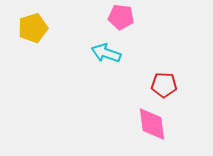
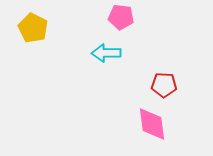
yellow pentagon: rotated 28 degrees counterclockwise
cyan arrow: rotated 20 degrees counterclockwise
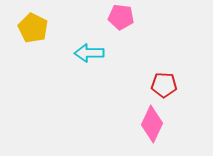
cyan arrow: moved 17 px left
pink diamond: rotated 33 degrees clockwise
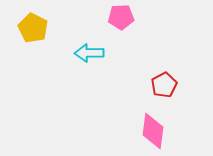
pink pentagon: rotated 10 degrees counterclockwise
red pentagon: rotated 30 degrees counterclockwise
pink diamond: moved 1 px right, 7 px down; rotated 18 degrees counterclockwise
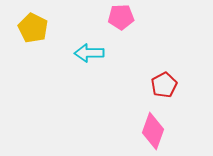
pink diamond: rotated 12 degrees clockwise
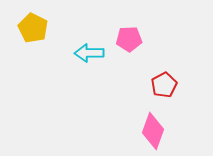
pink pentagon: moved 8 px right, 22 px down
